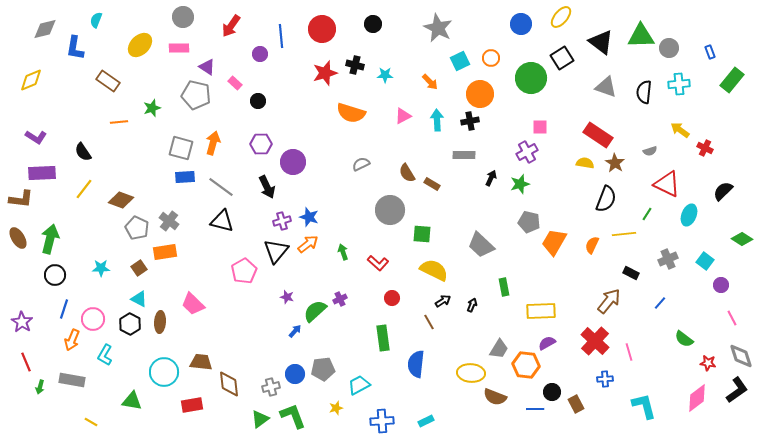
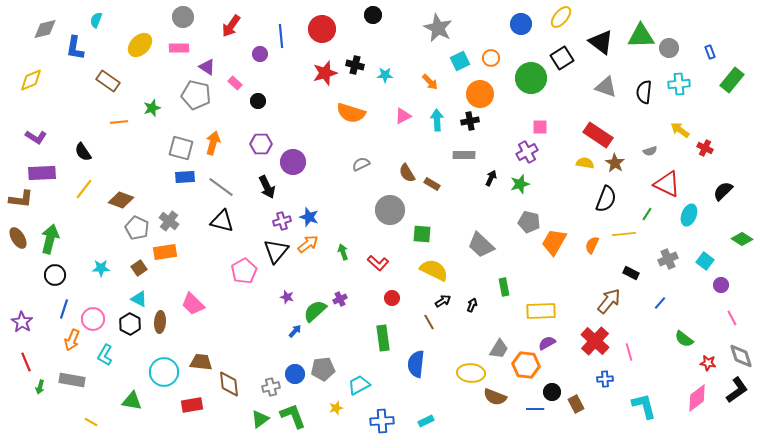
black circle at (373, 24): moved 9 px up
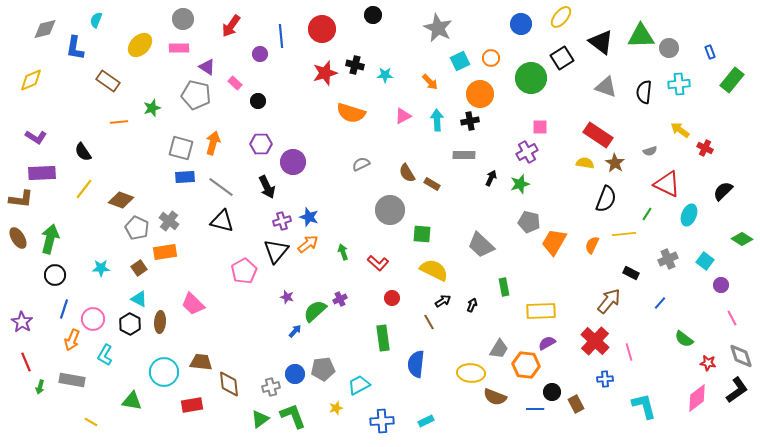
gray circle at (183, 17): moved 2 px down
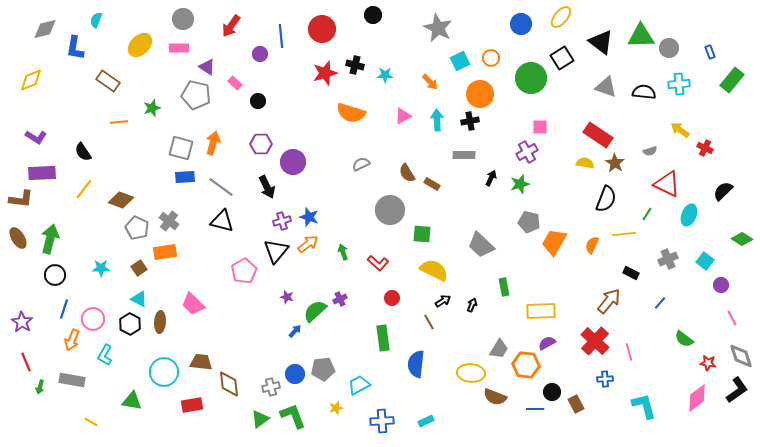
black semicircle at (644, 92): rotated 90 degrees clockwise
